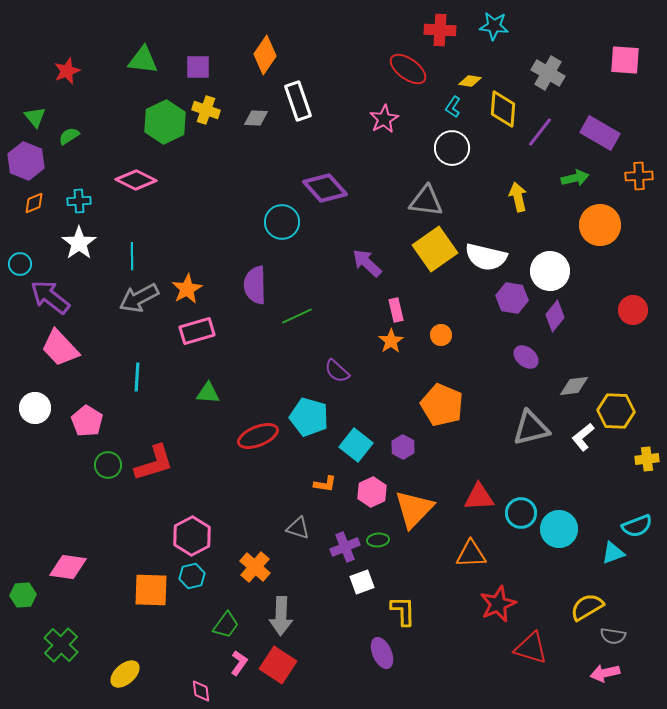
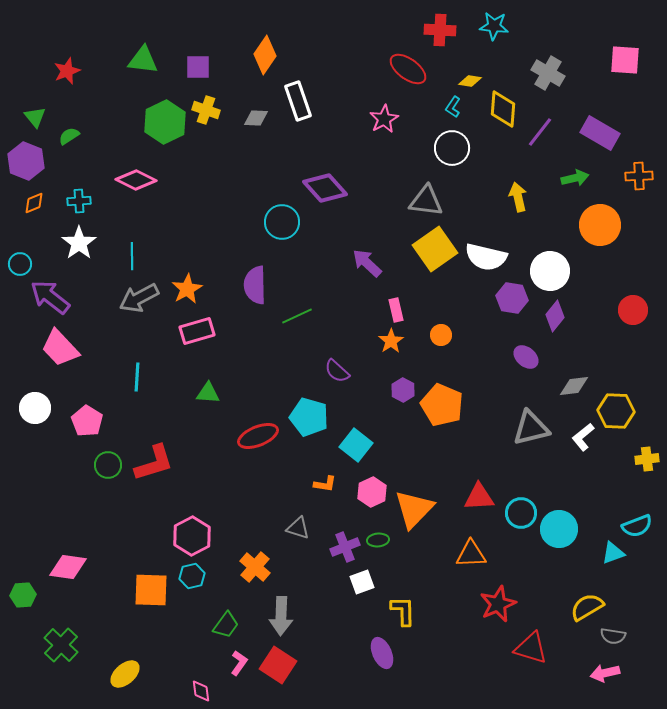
purple hexagon at (403, 447): moved 57 px up
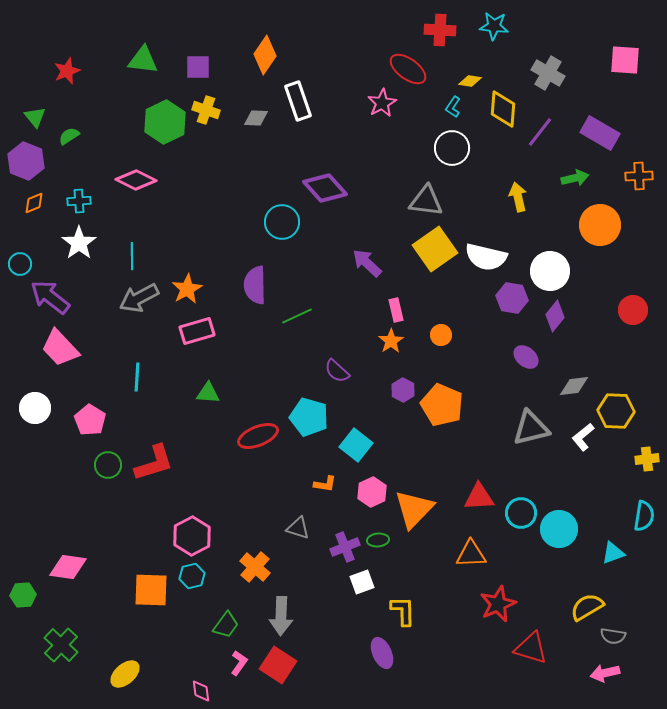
pink star at (384, 119): moved 2 px left, 16 px up
pink pentagon at (87, 421): moved 3 px right, 1 px up
cyan semicircle at (637, 526): moved 7 px right, 10 px up; rotated 60 degrees counterclockwise
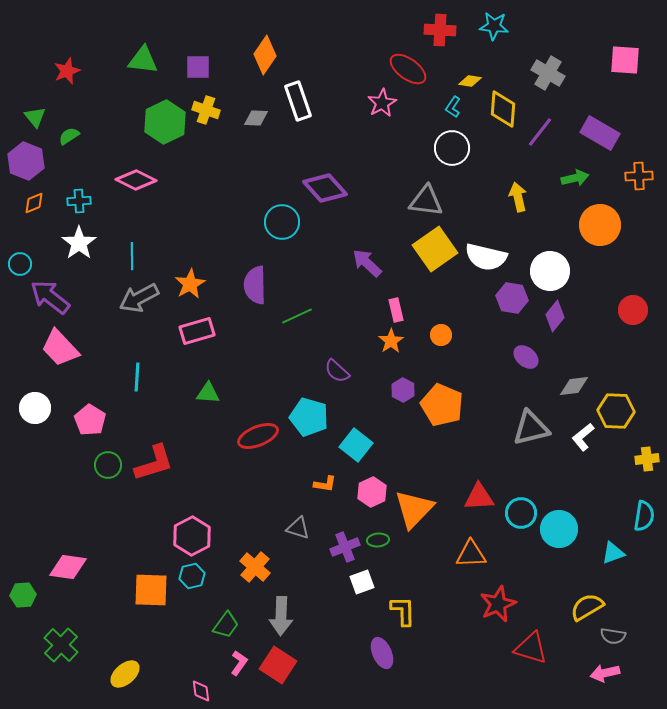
orange star at (187, 289): moved 3 px right, 5 px up
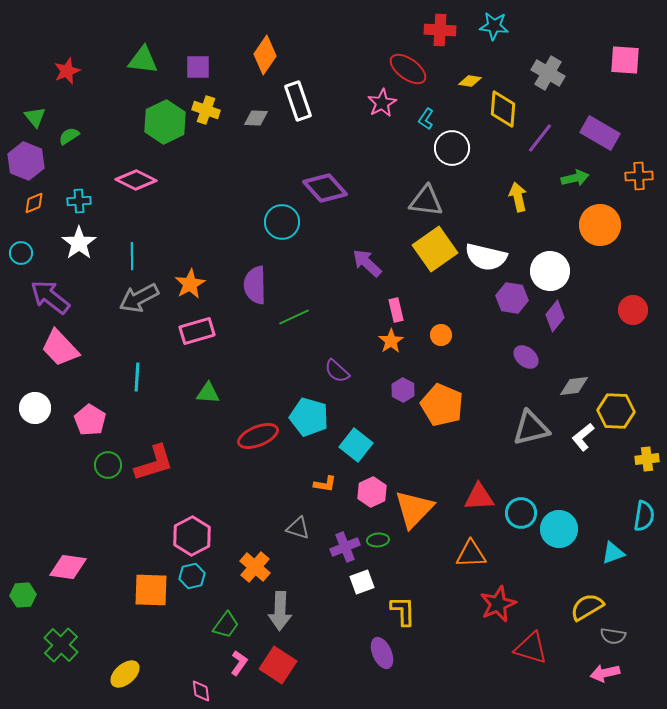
cyan L-shape at (453, 107): moved 27 px left, 12 px down
purple line at (540, 132): moved 6 px down
cyan circle at (20, 264): moved 1 px right, 11 px up
green line at (297, 316): moved 3 px left, 1 px down
gray arrow at (281, 616): moved 1 px left, 5 px up
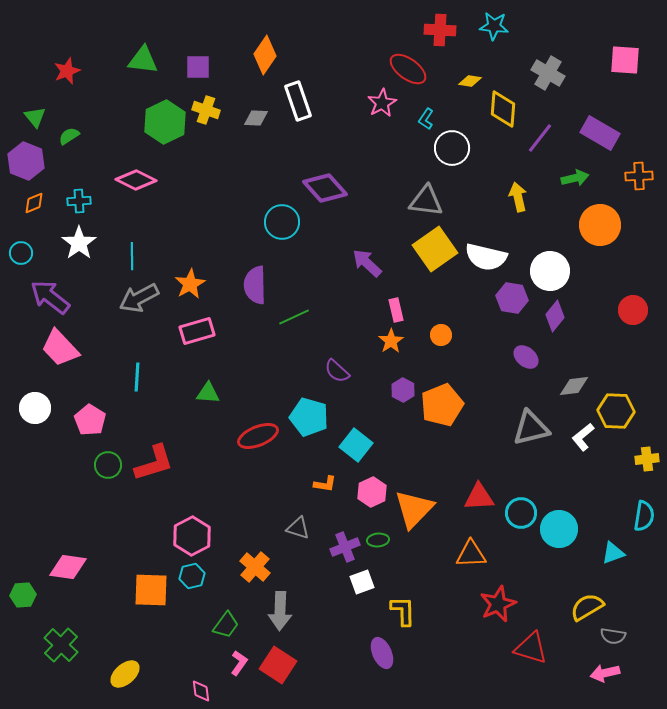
orange pentagon at (442, 405): rotated 27 degrees clockwise
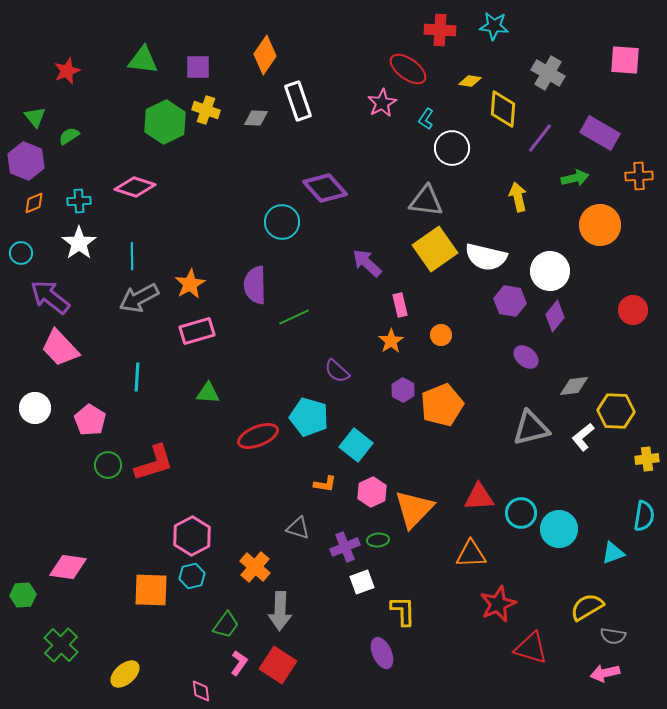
pink diamond at (136, 180): moved 1 px left, 7 px down; rotated 9 degrees counterclockwise
purple hexagon at (512, 298): moved 2 px left, 3 px down
pink rectangle at (396, 310): moved 4 px right, 5 px up
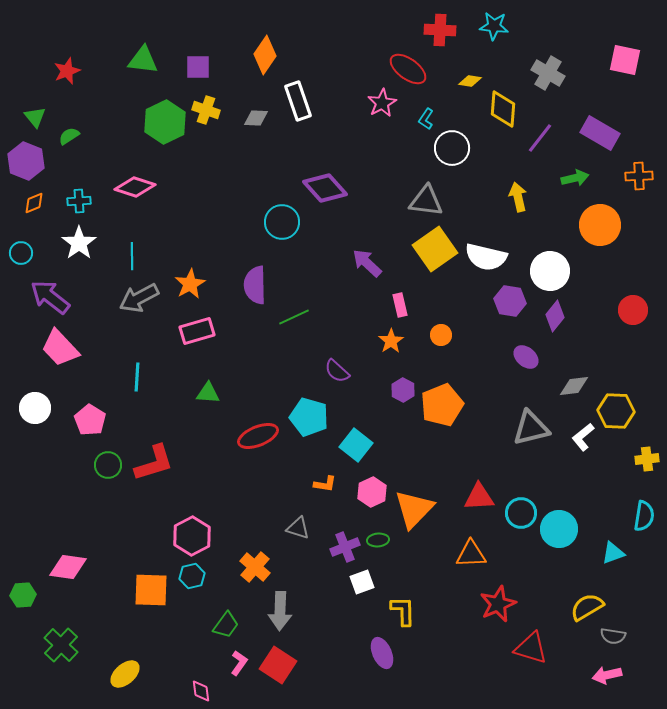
pink square at (625, 60): rotated 8 degrees clockwise
pink arrow at (605, 673): moved 2 px right, 2 px down
